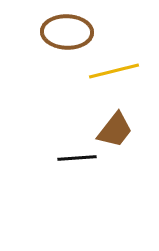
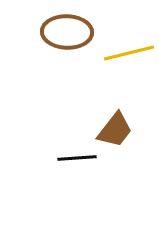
yellow line: moved 15 px right, 18 px up
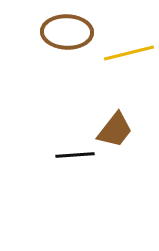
black line: moved 2 px left, 3 px up
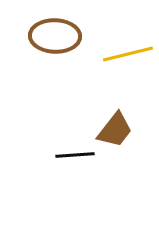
brown ellipse: moved 12 px left, 4 px down
yellow line: moved 1 px left, 1 px down
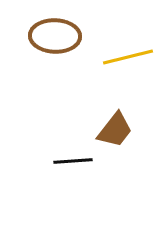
yellow line: moved 3 px down
black line: moved 2 px left, 6 px down
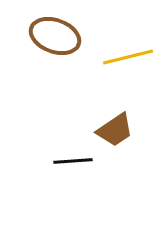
brown ellipse: rotated 18 degrees clockwise
brown trapezoid: rotated 18 degrees clockwise
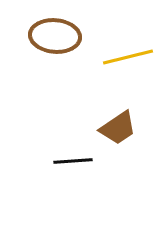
brown ellipse: rotated 15 degrees counterclockwise
brown trapezoid: moved 3 px right, 2 px up
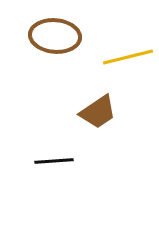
brown trapezoid: moved 20 px left, 16 px up
black line: moved 19 px left
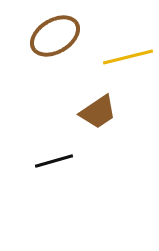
brown ellipse: rotated 36 degrees counterclockwise
black line: rotated 12 degrees counterclockwise
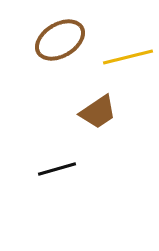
brown ellipse: moved 5 px right, 4 px down
black line: moved 3 px right, 8 px down
